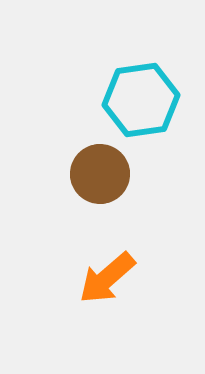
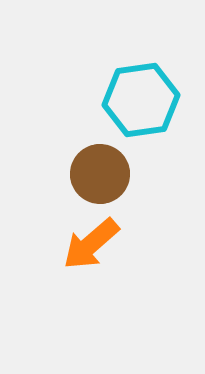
orange arrow: moved 16 px left, 34 px up
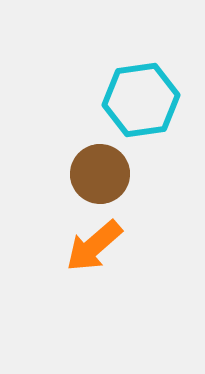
orange arrow: moved 3 px right, 2 px down
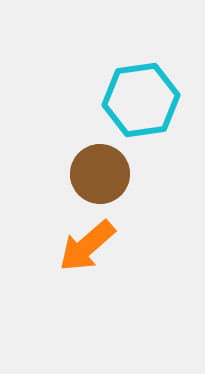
orange arrow: moved 7 px left
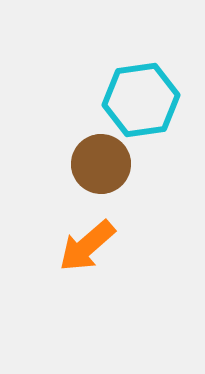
brown circle: moved 1 px right, 10 px up
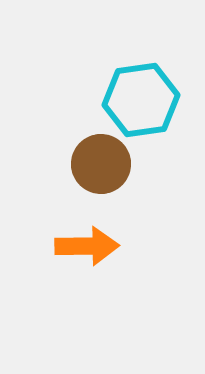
orange arrow: rotated 140 degrees counterclockwise
